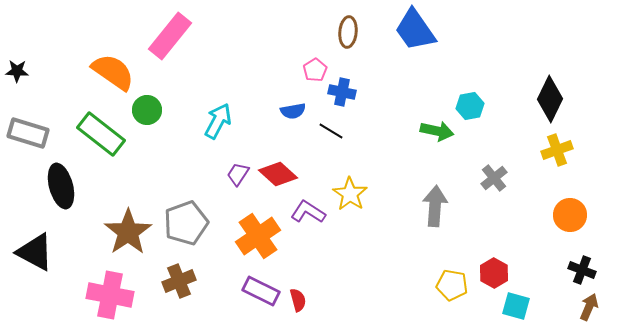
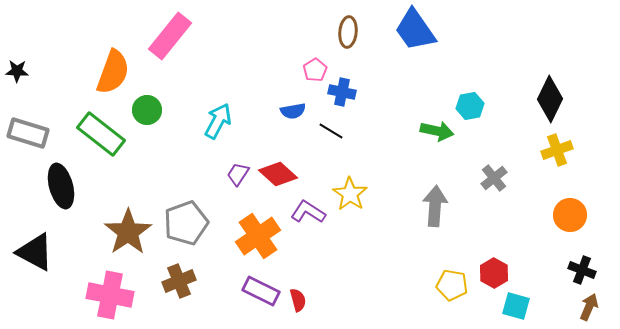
orange semicircle: rotated 75 degrees clockwise
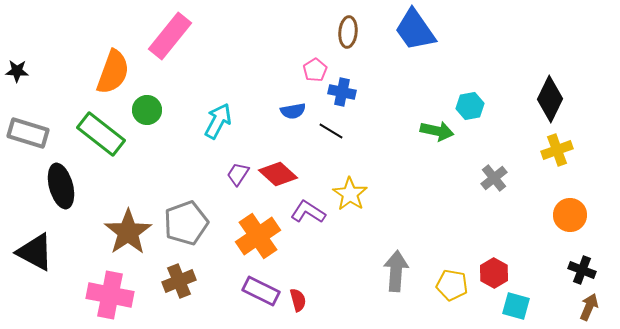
gray arrow: moved 39 px left, 65 px down
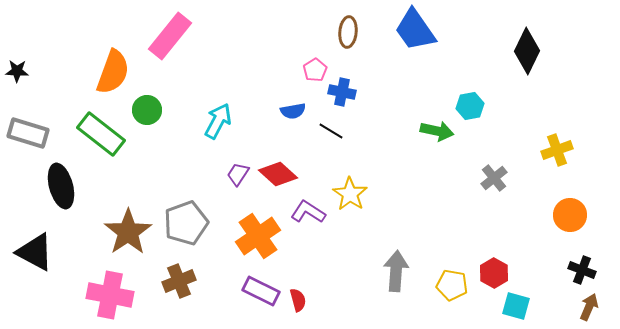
black diamond: moved 23 px left, 48 px up
